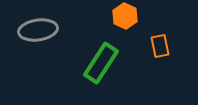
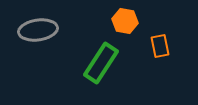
orange hexagon: moved 5 px down; rotated 15 degrees counterclockwise
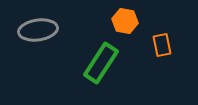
orange rectangle: moved 2 px right, 1 px up
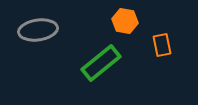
green rectangle: rotated 18 degrees clockwise
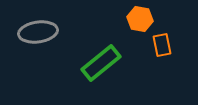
orange hexagon: moved 15 px right, 2 px up
gray ellipse: moved 2 px down
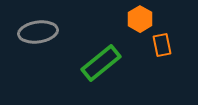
orange hexagon: rotated 20 degrees clockwise
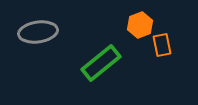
orange hexagon: moved 6 px down; rotated 10 degrees clockwise
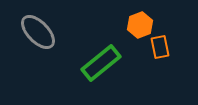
gray ellipse: rotated 54 degrees clockwise
orange rectangle: moved 2 px left, 2 px down
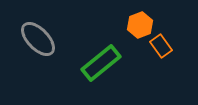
gray ellipse: moved 7 px down
orange rectangle: moved 1 px right, 1 px up; rotated 25 degrees counterclockwise
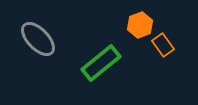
orange rectangle: moved 2 px right, 1 px up
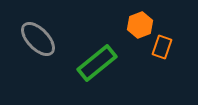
orange rectangle: moved 1 px left, 2 px down; rotated 55 degrees clockwise
green rectangle: moved 4 px left
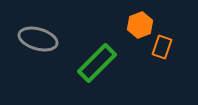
gray ellipse: rotated 30 degrees counterclockwise
green rectangle: rotated 6 degrees counterclockwise
